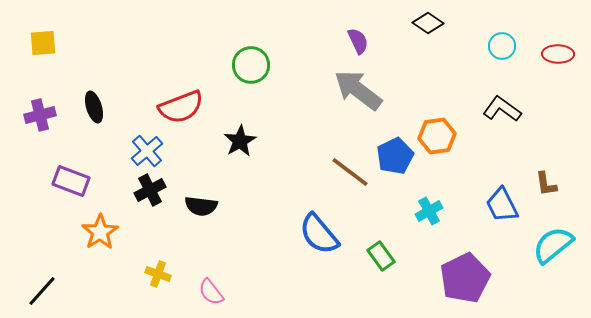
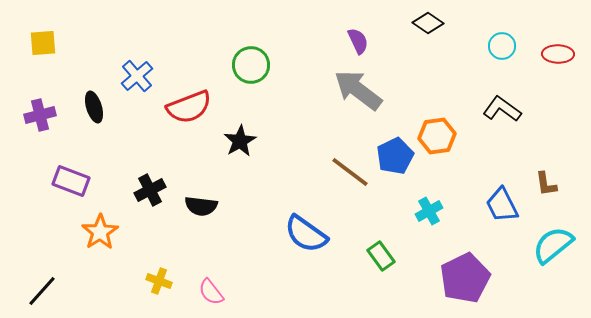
red semicircle: moved 8 px right
blue cross: moved 10 px left, 75 px up
blue semicircle: moved 13 px left; rotated 15 degrees counterclockwise
yellow cross: moved 1 px right, 7 px down
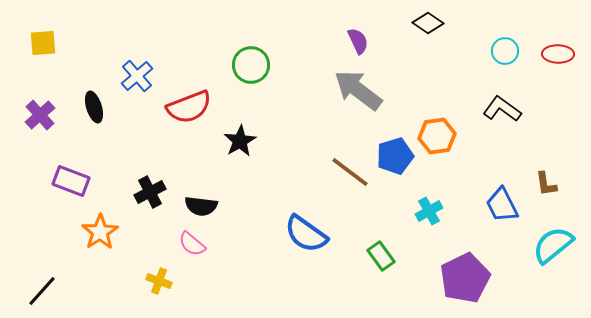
cyan circle: moved 3 px right, 5 px down
purple cross: rotated 28 degrees counterclockwise
blue pentagon: rotated 9 degrees clockwise
black cross: moved 2 px down
pink semicircle: moved 19 px left, 48 px up; rotated 12 degrees counterclockwise
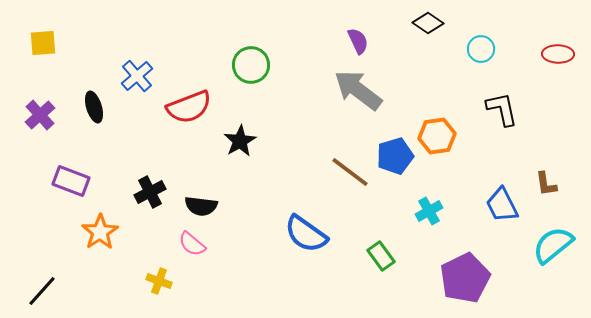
cyan circle: moved 24 px left, 2 px up
black L-shape: rotated 42 degrees clockwise
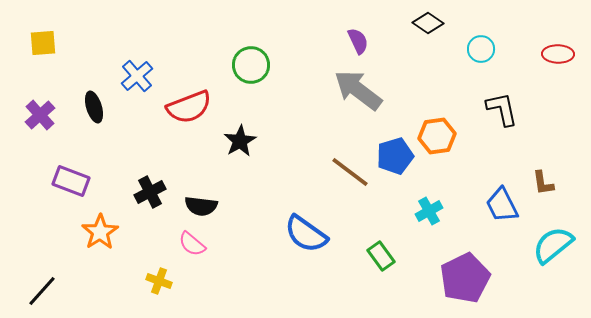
brown L-shape: moved 3 px left, 1 px up
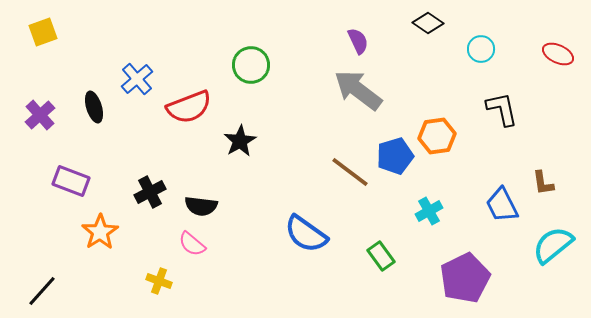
yellow square: moved 11 px up; rotated 16 degrees counterclockwise
red ellipse: rotated 24 degrees clockwise
blue cross: moved 3 px down
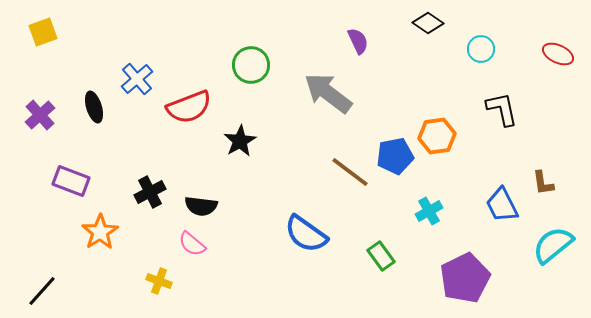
gray arrow: moved 30 px left, 3 px down
blue pentagon: rotated 6 degrees clockwise
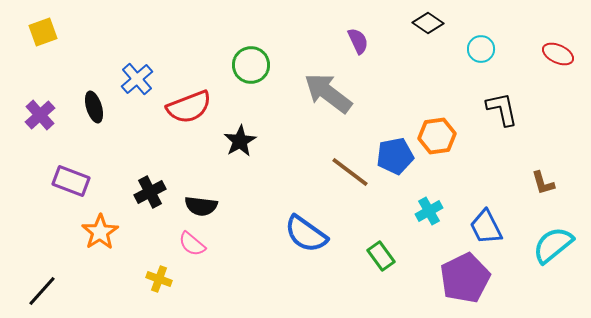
brown L-shape: rotated 8 degrees counterclockwise
blue trapezoid: moved 16 px left, 22 px down
yellow cross: moved 2 px up
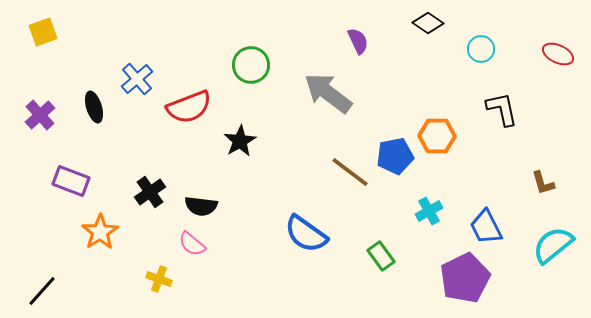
orange hexagon: rotated 9 degrees clockwise
black cross: rotated 8 degrees counterclockwise
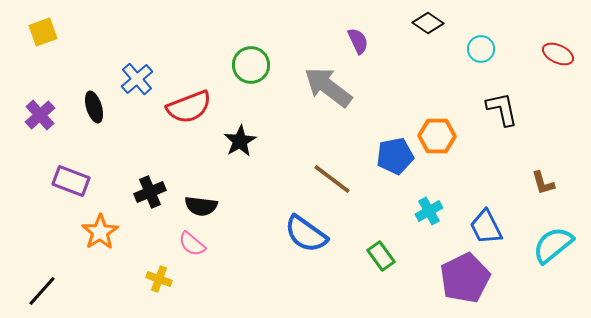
gray arrow: moved 6 px up
brown line: moved 18 px left, 7 px down
black cross: rotated 12 degrees clockwise
